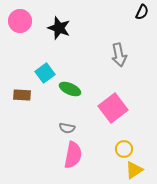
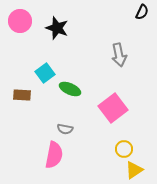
black star: moved 2 px left
gray semicircle: moved 2 px left, 1 px down
pink semicircle: moved 19 px left
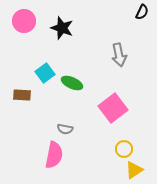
pink circle: moved 4 px right
black star: moved 5 px right
green ellipse: moved 2 px right, 6 px up
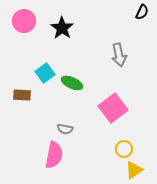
black star: rotated 15 degrees clockwise
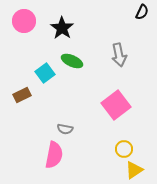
green ellipse: moved 22 px up
brown rectangle: rotated 30 degrees counterclockwise
pink square: moved 3 px right, 3 px up
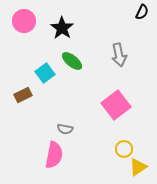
green ellipse: rotated 15 degrees clockwise
brown rectangle: moved 1 px right
yellow triangle: moved 4 px right, 3 px up
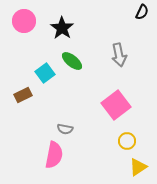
yellow circle: moved 3 px right, 8 px up
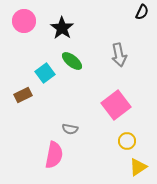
gray semicircle: moved 5 px right
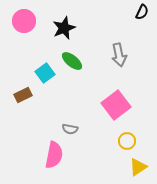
black star: moved 2 px right; rotated 15 degrees clockwise
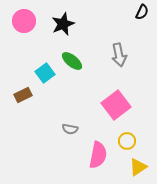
black star: moved 1 px left, 4 px up
pink semicircle: moved 44 px right
